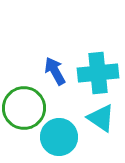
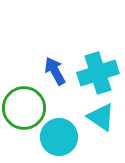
cyan cross: rotated 12 degrees counterclockwise
cyan triangle: moved 1 px up
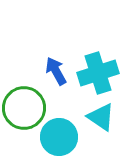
blue arrow: moved 1 px right
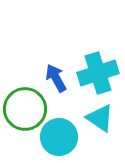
blue arrow: moved 7 px down
green circle: moved 1 px right, 1 px down
cyan triangle: moved 1 px left, 1 px down
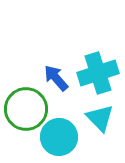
blue arrow: rotated 12 degrees counterclockwise
green circle: moved 1 px right
cyan triangle: rotated 12 degrees clockwise
